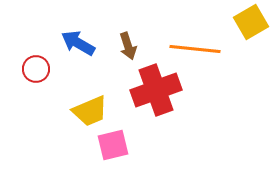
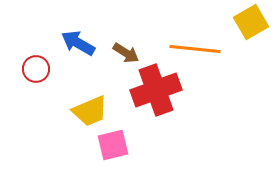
brown arrow: moved 2 px left, 7 px down; rotated 40 degrees counterclockwise
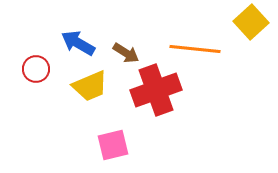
yellow square: rotated 12 degrees counterclockwise
yellow trapezoid: moved 25 px up
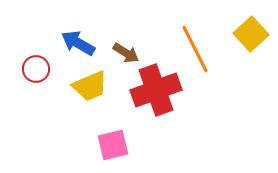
yellow square: moved 12 px down
orange line: rotated 57 degrees clockwise
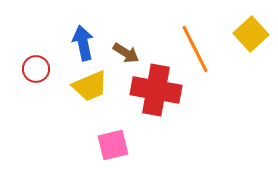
blue arrow: moved 5 px right; rotated 48 degrees clockwise
red cross: rotated 30 degrees clockwise
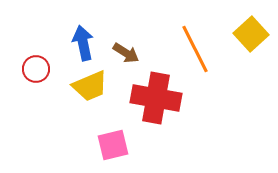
red cross: moved 8 px down
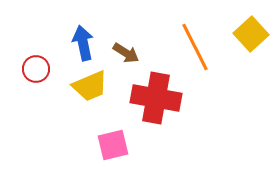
orange line: moved 2 px up
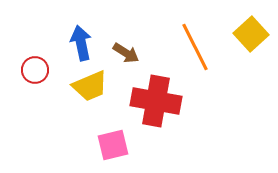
blue arrow: moved 2 px left
red circle: moved 1 px left, 1 px down
red cross: moved 3 px down
